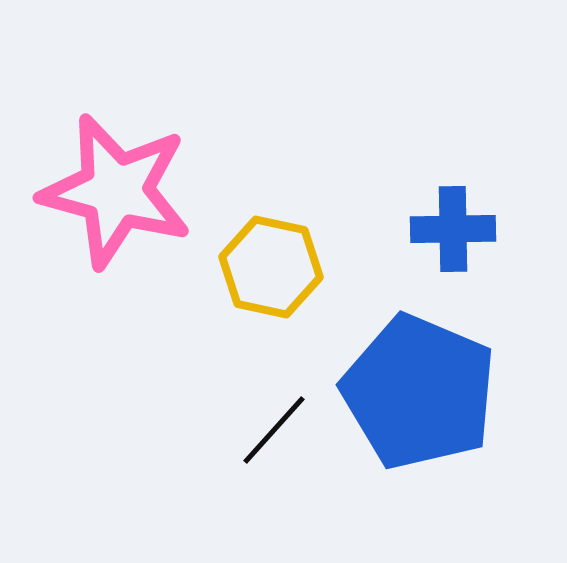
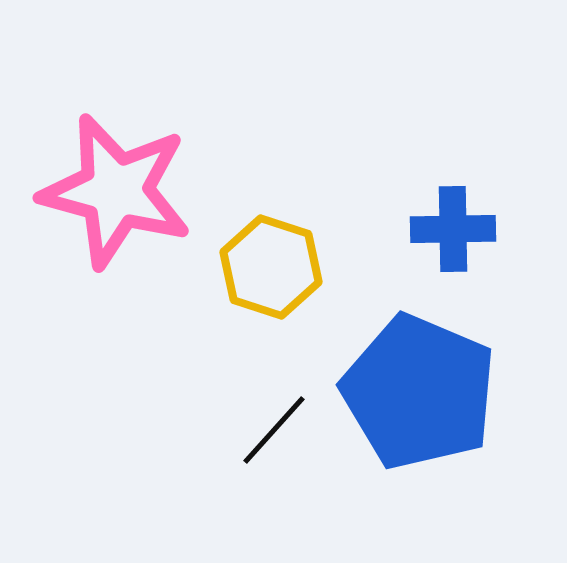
yellow hexagon: rotated 6 degrees clockwise
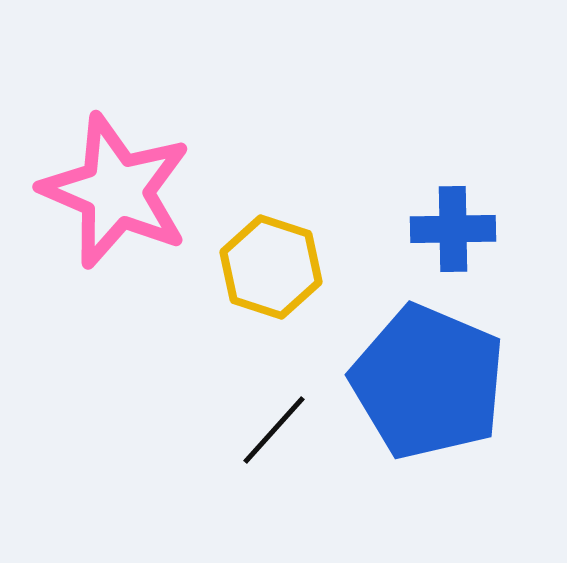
pink star: rotated 8 degrees clockwise
blue pentagon: moved 9 px right, 10 px up
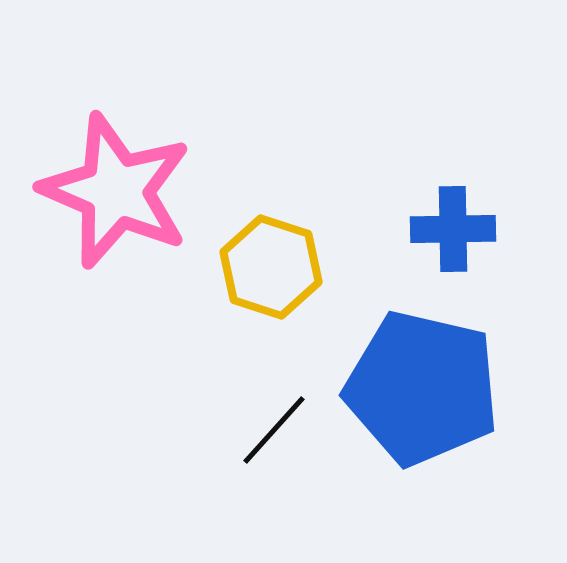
blue pentagon: moved 6 px left, 6 px down; rotated 10 degrees counterclockwise
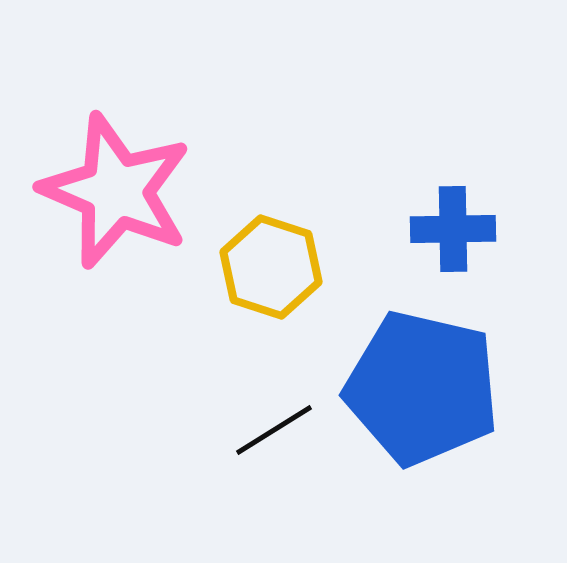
black line: rotated 16 degrees clockwise
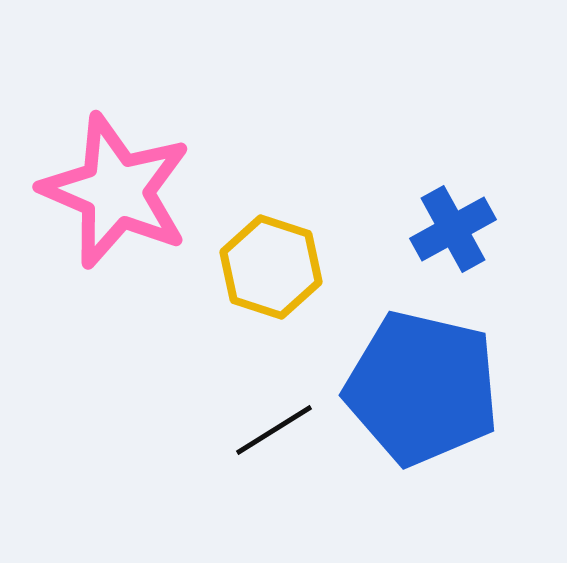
blue cross: rotated 28 degrees counterclockwise
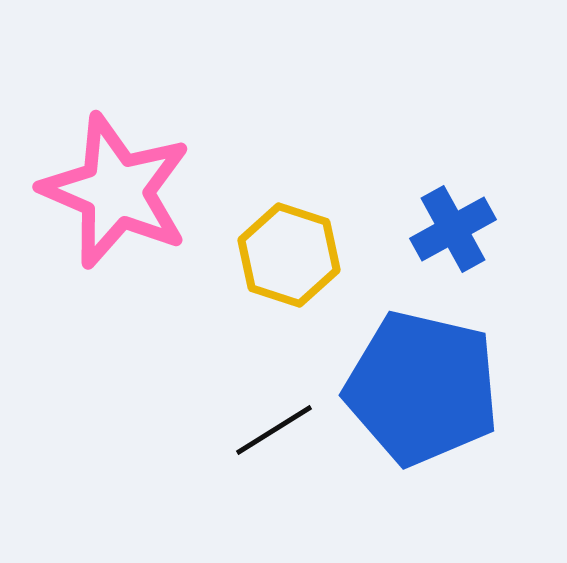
yellow hexagon: moved 18 px right, 12 px up
